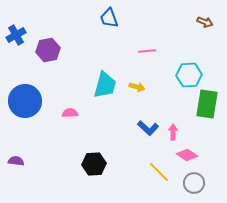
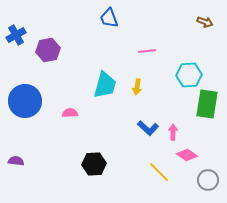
yellow arrow: rotated 84 degrees clockwise
gray circle: moved 14 px right, 3 px up
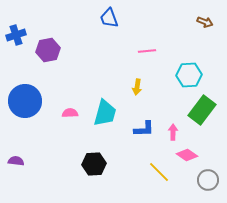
blue cross: rotated 12 degrees clockwise
cyan trapezoid: moved 28 px down
green rectangle: moved 5 px left, 6 px down; rotated 28 degrees clockwise
blue L-shape: moved 4 px left, 1 px down; rotated 45 degrees counterclockwise
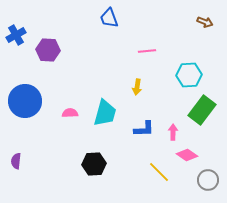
blue cross: rotated 12 degrees counterclockwise
purple hexagon: rotated 15 degrees clockwise
purple semicircle: rotated 91 degrees counterclockwise
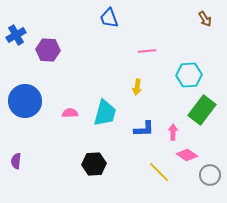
brown arrow: moved 3 px up; rotated 35 degrees clockwise
gray circle: moved 2 px right, 5 px up
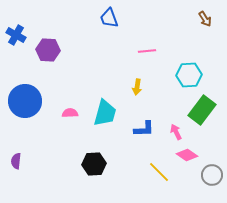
blue cross: rotated 30 degrees counterclockwise
pink arrow: moved 3 px right; rotated 28 degrees counterclockwise
gray circle: moved 2 px right
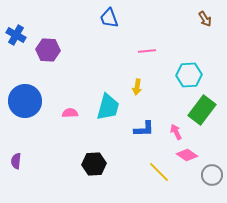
cyan trapezoid: moved 3 px right, 6 px up
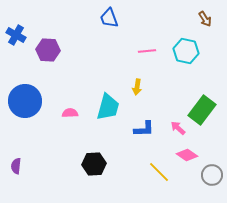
cyan hexagon: moved 3 px left, 24 px up; rotated 15 degrees clockwise
pink arrow: moved 2 px right, 4 px up; rotated 21 degrees counterclockwise
purple semicircle: moved 5 px down
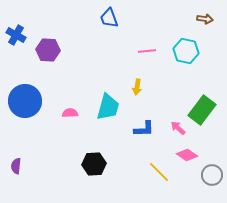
brown arrow: rotated 49 degrees counterclockwise
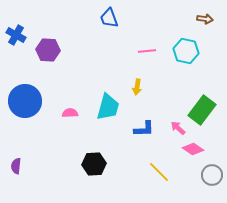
pink diamond: moved 6 px right, 6 px up
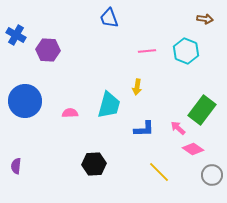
cyan hexagon: rotated 10 degrees clockwise
cyan trapezoid: moved 1 px right, 2 px up
